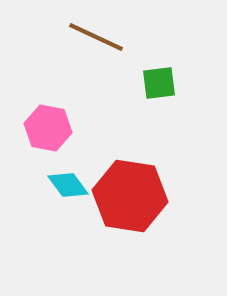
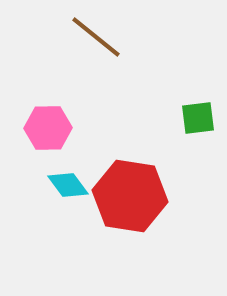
brown line: rotated 14 degrees clockwise
green square: moved 39 px right, 35 px down
pink hexagon: rotated 12 degrees counterclockwise
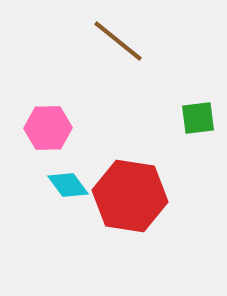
brown line: moved 22 px right, 4 px down
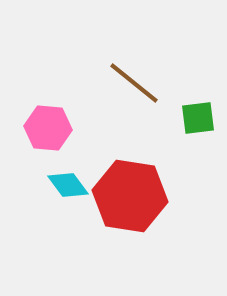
brown line: moved 16 px right, 42 px down
pink hexagon: rotated 6 degrees clockwise
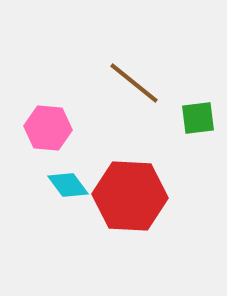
red hexagon: rotated 6 degrees counterclockwise
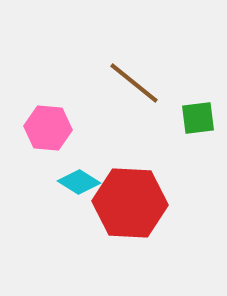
cyan diamond: moved 11 px right, 3 px up; rotated 21 degrees counterclockwise
red hexagon: moved 7 px down
